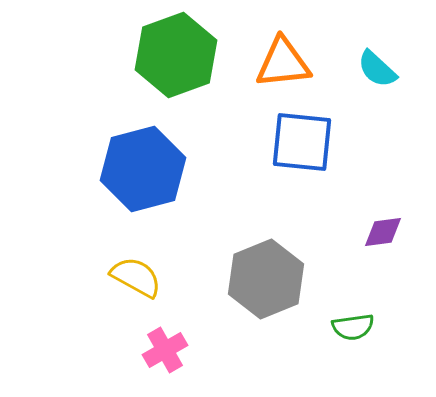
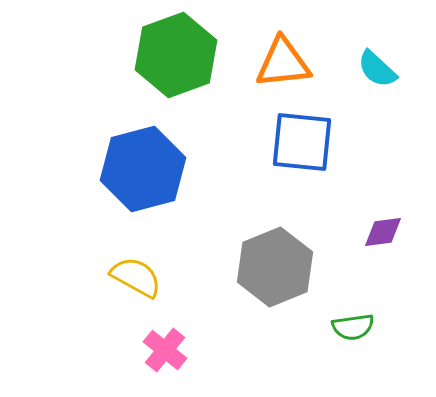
gray hexagon: moved 9 px right, 12 px up
pink cross: rotated 21 degrees counterclockwise
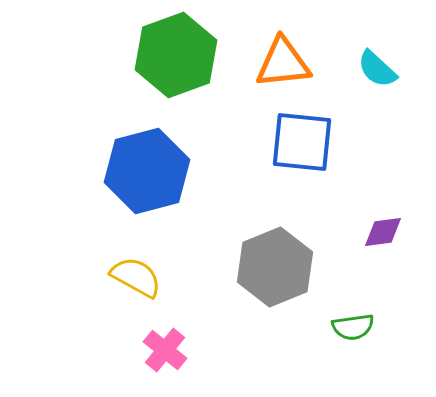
blue hexagon: moved 4 px right, 2 px down
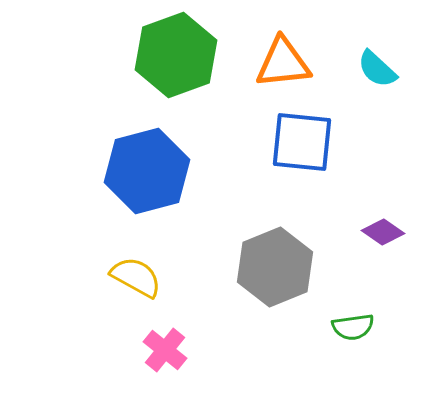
purple diamond: rotated 42 degrees clockwise
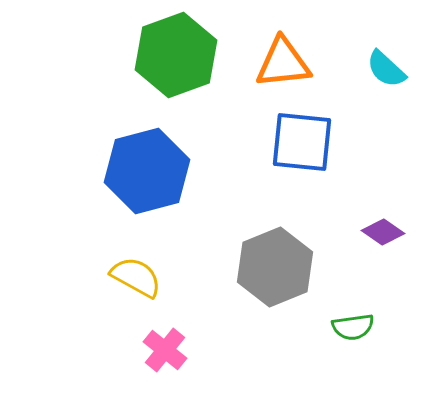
cyan semicircle: moved 9 px right
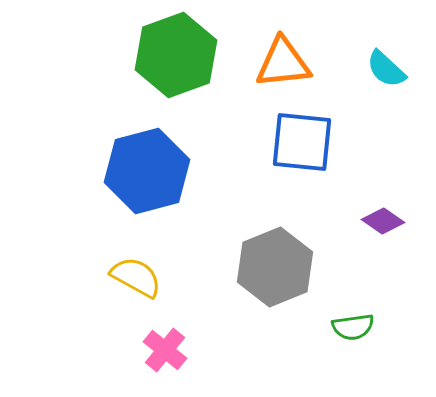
purple diamond: moved 11 px up
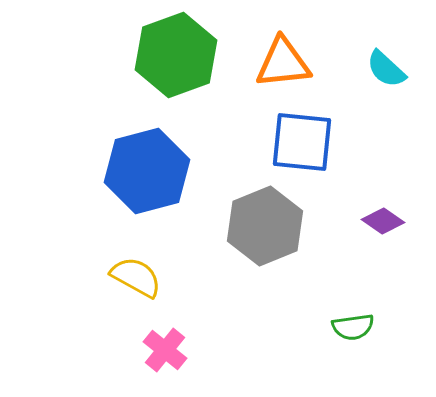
gray hexagon: moved 10 px left, 41 px up
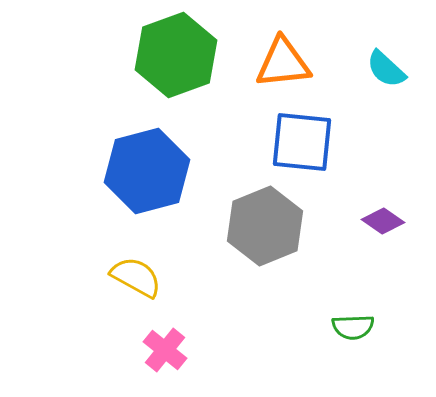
green semicircle: rotated 6 degrees clockwise
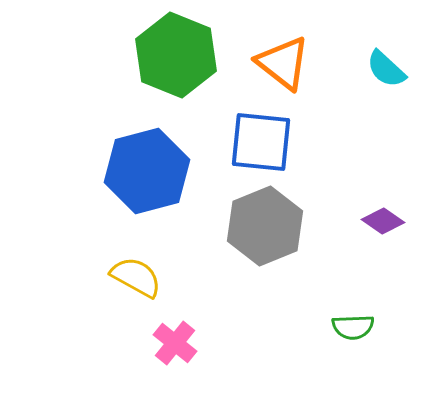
green hexagon: rotated 18 degrees counterclockwise
orange triangle: rotated 44 degrees clockwise
blue square: moved 41 px left
pink cross: moved 10 px right, 7 px up
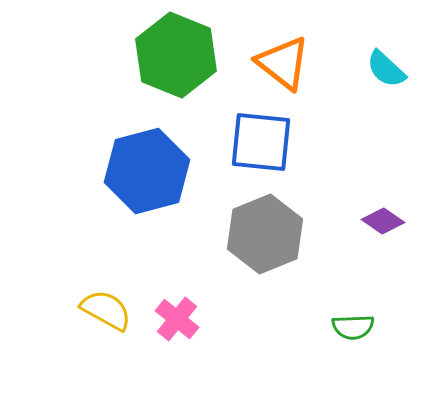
gray hexagon: moved 8 px down
yellow semicircle: moved 30 px left, 33 px down
pink cross: moved 2 px right, 24 px up
